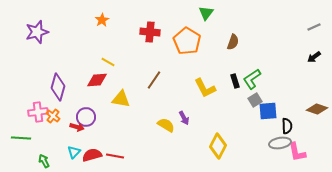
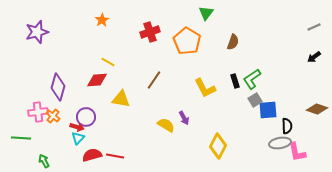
red cross: rotated 24 degrees counterclockwise
blue square: moved 1 px up
cyan triangle: moved 4 px right, 14 px up
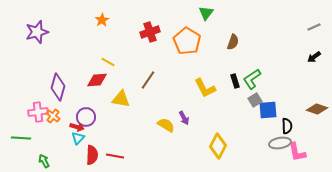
brown line: moved 6 px left
red semicircle: rotated 108 degrees clockwise
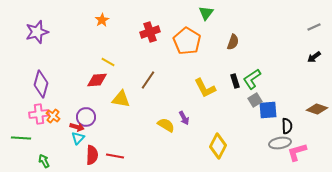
purple diamond: moved 17 px left, 3 px up
pink cross: moved 1 px right, 2 px down
pink L-shape: rotated 85 degrees clockwise
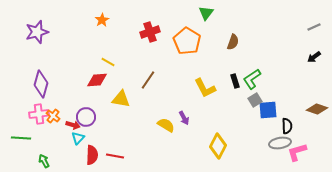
red arrow: moved 4 px left, 2 px up
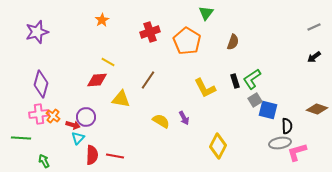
blue square: rotated 18 degrees clockwise
yellow semicircle: moved 5 px left, 4 px up
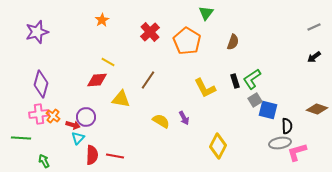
red cross: rotated 24 degrees counterclockwise
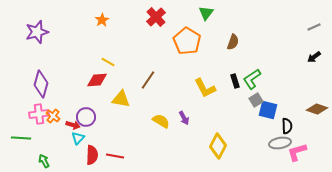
red cross: moved 6 px right, 15 px up
gray square: moved 1 px right
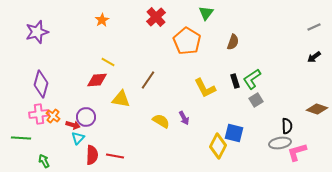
blue square: moved 34 px left, 23 px down
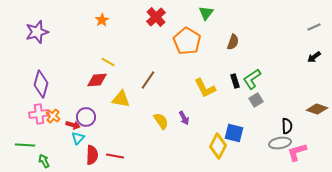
yellow semicircle: rotated 24 degrees clockwise
green line: moved 4 px right, 7 px down
